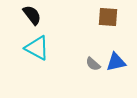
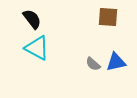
black semicircle: moved 4 px down
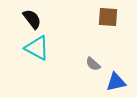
blue triangle: moved 20 px down
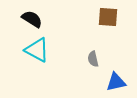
black semicircle: rotated 20 degrees counterclockwise
cyan triangle: moved 2 px down
gray semicircle: moved 5 px up; rotated 35 degrees clockwise
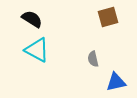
brown square: rotated 20 degrees counterclockwise
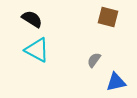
brown square: rotated 30 degrees clockwise
gray semicircle: moved 1 px right, 1 px down; rotated 49 degrees clockwise
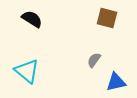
brown square: moved 1 px left, 1 px down
cyan triangle: moved 10 px left, 21 px down; rotated 12 degrees clockwise
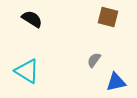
brown square: moved 1 px right, 1 px up
cyan triangle: rotated 8 degrees counterclockwise
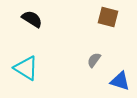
cyan triangle: moved 1 px left, 3 px up
blue triangle: moved 4 px right, 1 px up; rotated 30 degrees clockwise
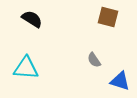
gray semicircle: rotated 70 degrees counterclockwise
cyan triangle: rotated 28 degrees counterclockwise
